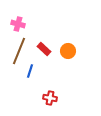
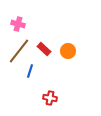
brown line: rotated 16 degrees clockwise
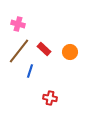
orange circle: moved 2 px right, 1 px down
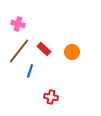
orange circle: moved 2 px right
red cross: moved 1 px right, 1 px up
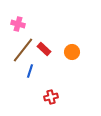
brown line: moved 4 px right, 1 px up
red cross: rotated 24 degrees counterclockwise
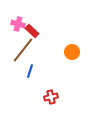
red rectangle: moved 12 px left, 18 px up
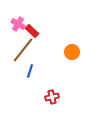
pink cross: rotated 16 degrees clockwise
red cross: moved 1 px right
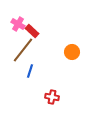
red cross: rotated 24 degrees clockwise
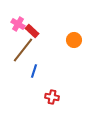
orange circle: moved 2 px right, 12 px up
blue line: moved 4 px right
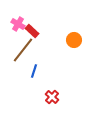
red cross: rotated 32 degrees clockwise
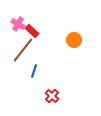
red cross: moved 1 px up
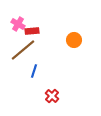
red rectangle: rotated 48 degrees counterclockwise
brown line: rotated 12 degrees clockwise
